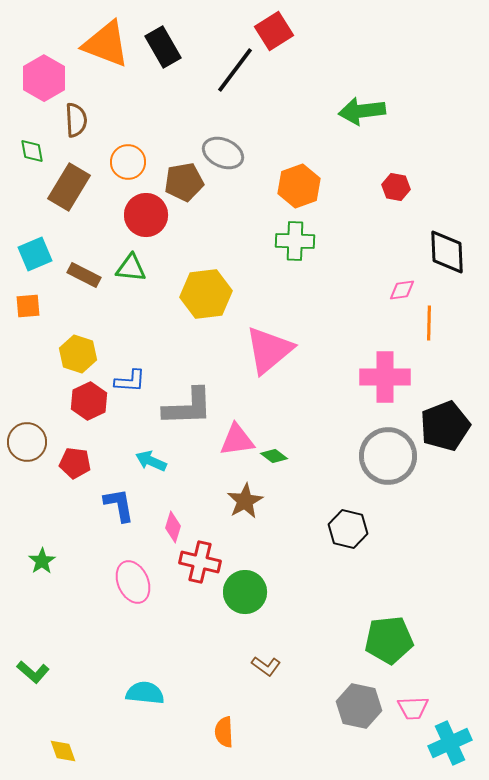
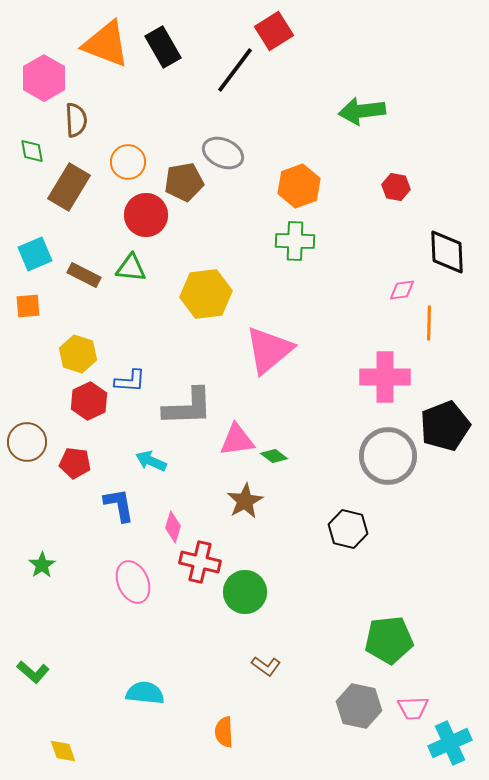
green star at (42, 561): moved 4 px down
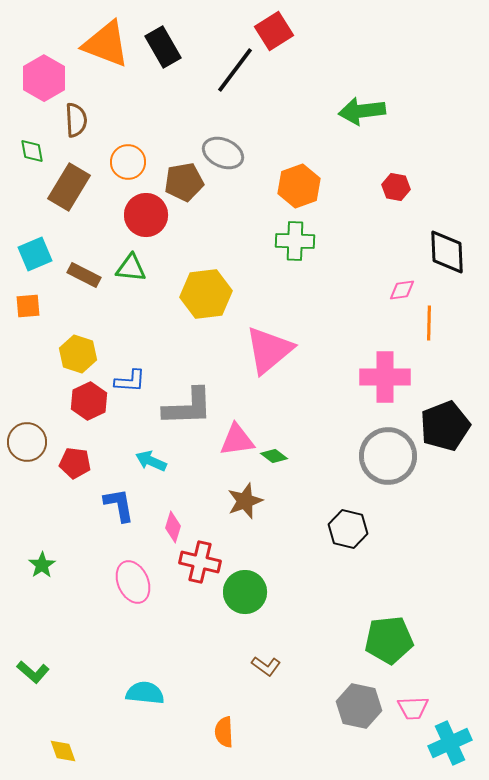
brown star at (245, 501): rotated 9 degrees clockwise
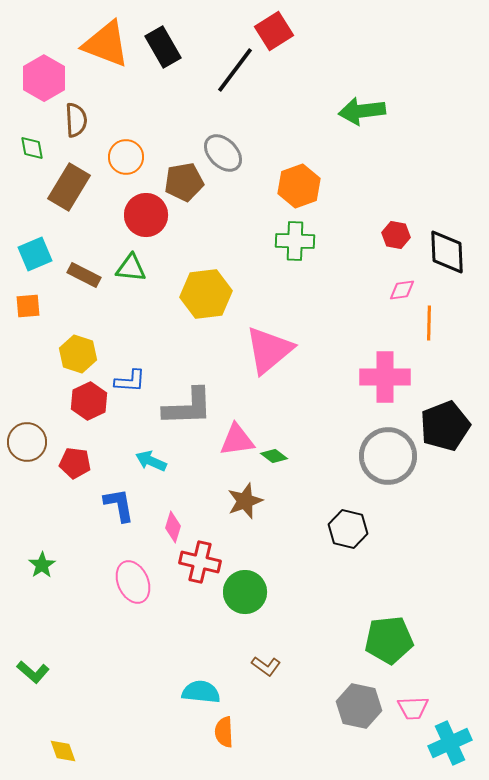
green diamond at (32, 151): moved 3 px up
gray ellipse at (223, 153): rotated 21 degrees clockwise
orange circle at (128, 162): moved 2 px left, 5 px up
red hexagon at (396, 187): moved 48 px down
cyan semicircle at (145, 693): moved 56 px right, 1 px up
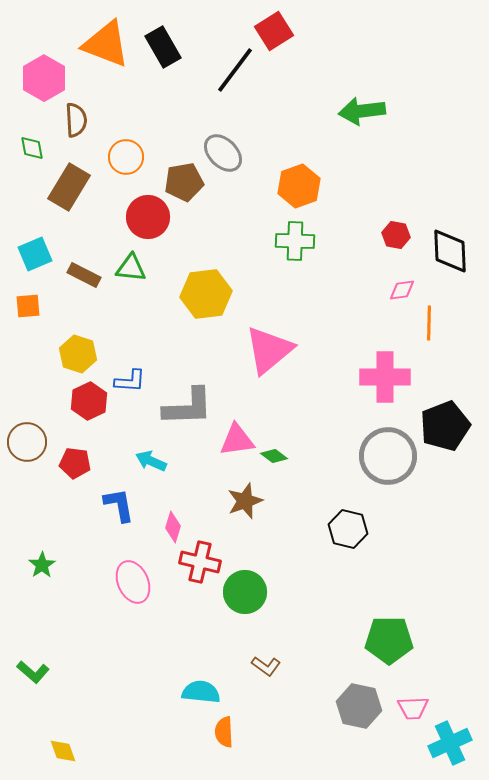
red circle at (146, 215): moved 2 px right, 2 px down
black diamond at (447, 252): moved 3 px right, 1 px up
green pentagon at (389, 640): rotated 6 degrees clockwise
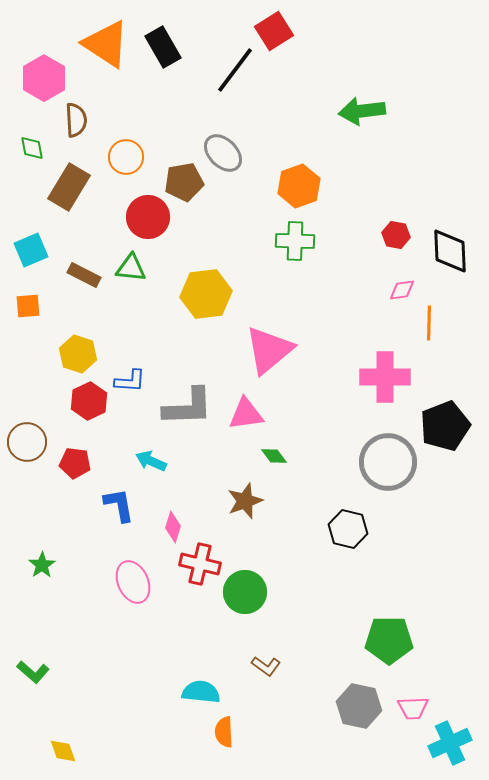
orange triangle at (106, 44): rotated 12 degrees clockwise
cyan square at (35, 254): moved 4 px left, 4 px up
pink triangle at (237, 440): moved 9 px right, 26 px up
green diamond at (274, 456): rotated 16 degrees clockwise
gray circle at (388, 456): moved 6 px down
red cross at (200, 562): moved 2 px down
